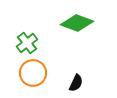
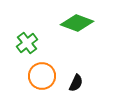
orange circle: moved 9 px right, 3 px down
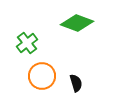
black semicircle: rotated 42 degrees counterclockwise
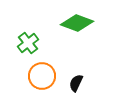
green cross: moved 1 px right
black semicircle: rotated 138 degrees counterclockwise
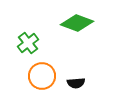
black semicircle: rotated 120 degrees counterclockwise
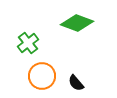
black semicircle: rotated 54 degrees clockwise
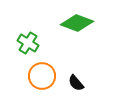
green cross: rotated 20 degrees counterclockwise
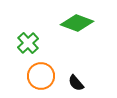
green cross: rotated 15 degrees clockwise
orange circle: moved 1 px left
